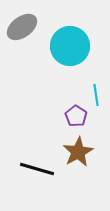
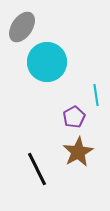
gray ellipse: rotated 20 degrees counterclockwise
cyan circle: moved 23 px left, 16 px down
purple pentagon: moved 2 px left, 1 px down; rotated 10 degrees clockwise
black line: rotated 48 degrees clockwise
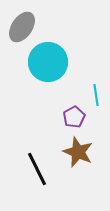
cyan circle: moved 1 px right
brown star: rotated 20 degrees counterclockwise
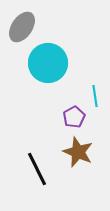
cyan circle: moved 1 px down
cyan line: moved 1 px left, 1 px down
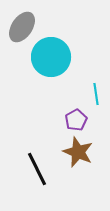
cyan circle: moved 3 px right, 6 px up
cyan line: moved 1 px right, 2 px up
purple pentagon: moved 2 px right, 3 px down
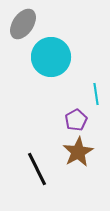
gray ellipse: moved 1 px right, 3 px up
brown star: rotated 20 degrees clockwise
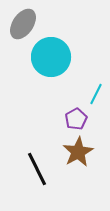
cyan line: rotated 35 degrees clockwise
purple pentagon: moved 1 px up
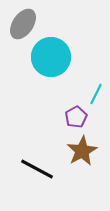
purple pentagon: moved 2 px up
brown star: moved 4 px right, 1 px up
black line: rotated 36 degrees counterclockwise
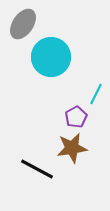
brown star: moved 10 px left, 3 px up; rotated 20 degrees clockwise
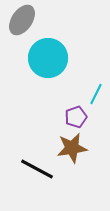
gray ellipse: moved 1 px left, 4 px up
cyan circle: moved 3 px left, 1 px down
purple pentagon: rotated 10 degrees clockwise
